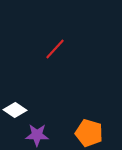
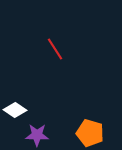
red line: rotated 75 degrees counterclockwise
orange pentagon: moved 1 px right
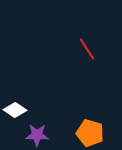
red line: moved 32 px right
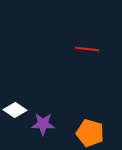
red line: rotated 50 degrees counterclockwise
purple star: moved 6 px right, 11 px up
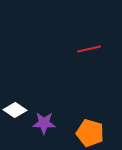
red line: moved 2 px right; rotated 20 degrees counterclockwise
purple star: moved 1 px right, 1 px up
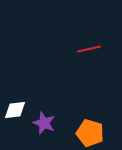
white diamond: rotated 40 degrees counterclockwise
purple star: rotated 20 degrees clockwise
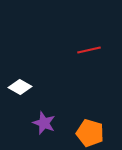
red line: moved 1 px down
white diamond: moved 5 px right, 23 px up; rotated 35 degrees clockwise
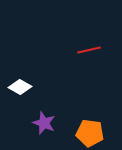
orange pentagon: rotated 8 degrees counterclockwise
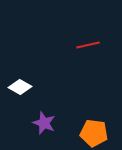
red line: moved 1 px left, 5 px up
orange pentagon: moved 4 px right
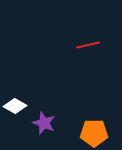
white diamond: moved 5 px left, 19 px down
orange pentagon: rotated 8 degrees counterclockwise
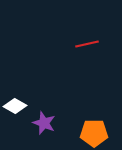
red line: moved 1 px left, 1 px up
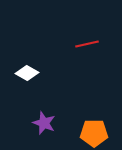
white diamond: moved 12 px right, 33 px up
